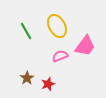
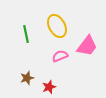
green line: moved 3 px down; rotated 18 degrees clockwise
pink trapezoid: moved 2 px right
brown star: rotated 16 degrees clockwise
red star: moved 1 px right, 3 px down
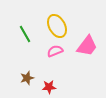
green line: moved 1 px left; rotated 18 degrees counterclockwise
pink semicircle: moved 5 px left, 5 px up
red star: rotated 16 degrees clockwise
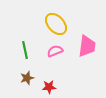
yellow ellipse: moved 1 px left, 2 px up; rotated 15 degrees counterclockwise
green line: moved 16 px down; rotated 18 degrees clockwise
pink trapezoid: rotated 30 degrees counterclockwise
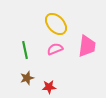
pink semicircle: moved 2 px up
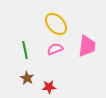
brown star: rotated 24 degrees counterclockwise
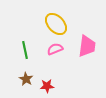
brown star: moved 1 px left, 1 px down
red star: moved 2 px left, 1 px up
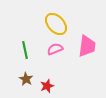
red star: rotated 16 degrees counterclockwise
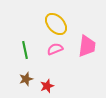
brown star: rotated 24 degrees clockwise
